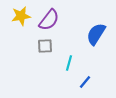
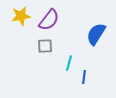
blue line: moved 1 px left, 5 px up; rotated 32 degrees counterclockwise
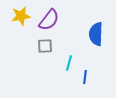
blue semicircle: rotated 30 degrees counterclockwise
blue line: moved 1 px right
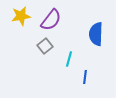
purple semicircle: moved 2 px right
gray square: rotated 35 degrees counterclockwise
cyan line: moved 4 px up
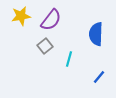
blue line: moved 14 px right; rotated 32 degrees clockwise
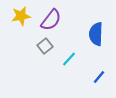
cyan line: rotated 28 degrees clockwise
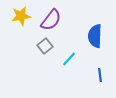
blue semicircle: moved 1 px left, 2 px down
blue line: moved 1 px right, 2 px up; rotated 48 degrees counterclockwise
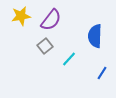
blue line: moved 2 px right, 2 px up; rotated 40 degrees clockwise
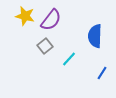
yellow star: moved 4 px right; rotated 24 degrees clockwise
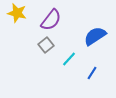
yellow star: moved 8 px left, 3 px up
blue semicircle: rotated 55 degrees clockwise
gray square: moved 1 px right, 1 px up
blue line: moved 10 px left
